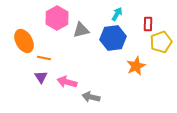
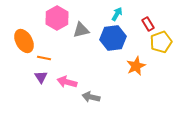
red rectangle: rotated 32 degrees counterclockwise
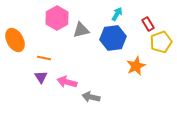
orange ellipse: moved 9 px left, 1 px up
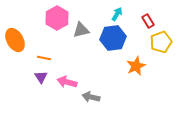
red rectangle: moved 3 px up
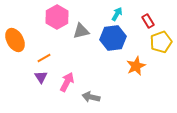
pink hexagon: moved 1 px up
gray triangle: moved 1 px down
orange line: rotated 40 degrees counterclockwise
pink arrow: rotated 102 degrees clockwise
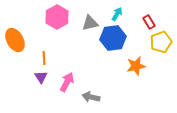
red rectangle: moved 1 px right, 1 px down
gray triangle: moved 9 px right, 8 px up
orange line: rotated 64 degrees counterclockwise
orange star: rotated 12 degrees clockwise
